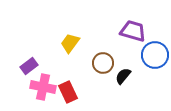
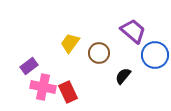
purple trapezoid: rotated 24 degrees clockwise
brown circle: moved 4 px left, 10 px up
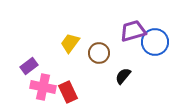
purple trapezoid: rotated 56 degrees counterclockwise
blue circle: moved 13 px up
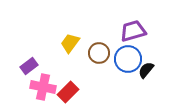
blue circle: moved 27 px left, 17 px down
black semicircle: moved 23 px right, 6 px up
red rectangle: rotated 70 degrees clockwise
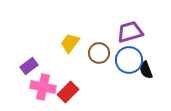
purple trapezoid: moved 3 px left, 1 px down
blue circle: moved 1 px right, 1 px down
black semicircle: rotated 60 degrees counterclockwise
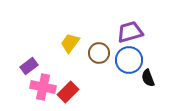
black semicircle: moved 2 px right, 8 px down
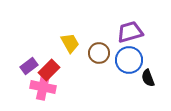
yellow trapezoid: rotated 115 degrees clockwise
red rectangle: moved 19 px left, 22 px up
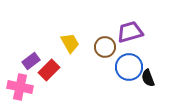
brown circle: moved 6 px right, 6 px up
blue circle: moved 7 px down
purple rectangle: moved 2 px right, 5 px up
pink cross: moved 23 px left
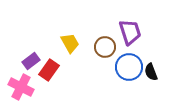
purple trapezoid: rotated 88 degrees clockwise
red rectangle: rotated 10 degrees counterclockwise
black semicircle: moved 3 px right, 6 px up
pink cross: moved 1 px right; rotated 15 degrees clockwise
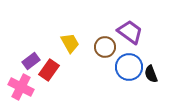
purple trapezoid: rotated 36 degrees counterclockwise
black semicircle: moved 2 px down
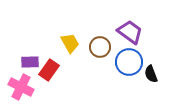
brown circle: moved 5 px left
purple rectangle: moved 1 px left, 1 px down; rotated 36 degrees clockwise
blue circle: moved 5 px up
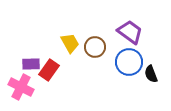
brown circle: moved 5 px left
purple rectangle: moved 1 px right, 2 px down
